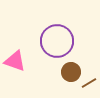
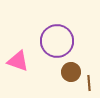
pink triangle: moved 3 px right
brown line: rotated 63 degrees counterclockwise
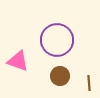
purple circle: moved 1 px up
brown circle: moved 11 px left, 4 px down
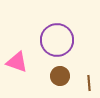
pink triangle: moved 1 px left, 1 px down
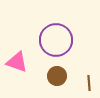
purple circle: moved 1 px left
brown circle: moved 3 px left
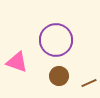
brown circle: moved 2 px right
brown line: rotated 70 degrees clockwise
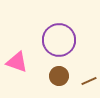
purple circle: moved 3 px right
brown line: moved 2 px up
